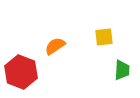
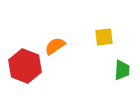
red hexagon: moved 4 px right, 6 px up
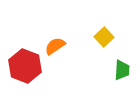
yellow square: rotated 36 degrees counterclockwise
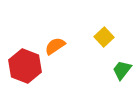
green trapezoid: rotated 145 degrees counterclockwise
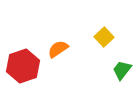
orange semicircle: moved 3 px right, 3 px down
red hexagon: moved 2 px left; rotated 20 degrees clockwise
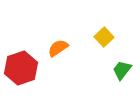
orange semicircle: moved 1 px up
red hexagon: moved 2 px left, 2 px down
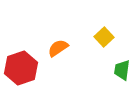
green trapezoid: rotated 30 degrees counterclockwise
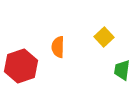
orange semicircle: moved 1 px up; rotated 55 degrees counterclockwise
red hexagon: moved 2 px up
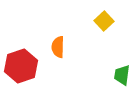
yellow square: moved 16 px up
green trapezoid: moved 5 px down
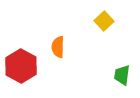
red hexagon: rotated 12 degrees counterclockwise
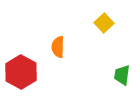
yellow square: moved 2 px down
red hexagon: moved 6 px down
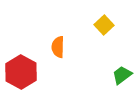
yellow square: moved 2 px down
green trapezoid: rotated 45 degrees clockwise
